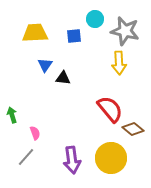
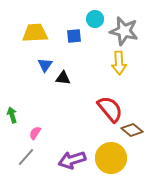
gray star: moved 1 px left
brown diamond: moved 1 px left, 1 px down
pink semicircle: rotated 128 degrees counterclockwise
purple arrow: rotated 80 degrees clockwise
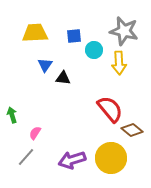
cyan circle: moved 1 px left, 31 px down
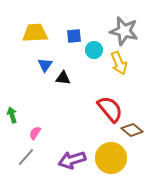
yellow arrow: rotated 20 degrees counterclockwise
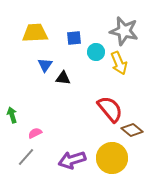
blue square: moved 2 px down
cyan circle: moved 2 px right, 2 px down
pink semicircle: rotated 32 degrees clockwise
yellow circle: moved 1 px right
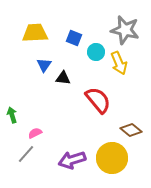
gray star: moved 1 px right, 1 px up
blue square: rotated 28 degrees clockwise
blue triangle: moved 1 px left
red semicircle: moved 12 px left, 9 px up
brown diamond: moved 1 px left
gray line: moved 3 px up
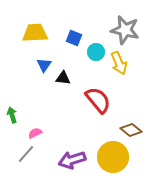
yellow circle: moved 1 px right, 1 px up
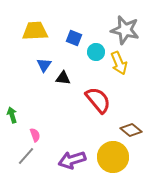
yellow trapezoid: moved 2 px up
pink semicircle: moved 2 px down; rotated 96 degrees clockwise
gray line: moved 2 px down
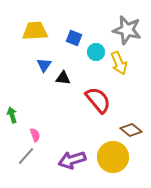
gray star: moved 2 px right
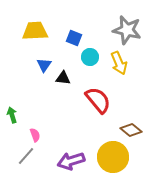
cyan circle: moved 6 px left, 5 px down
purple arrow: moved 1 px left, 1 px down
